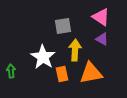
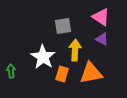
orange rectangle: rotated 28 degrees clockwise
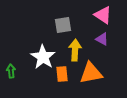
pink triangle: moved 2 px right, 2 px up
gray square: moved 1 px up
orange rectangle: rotated 21 degrees counterclockwise
